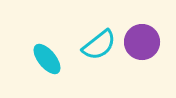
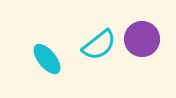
purple circle: moved 3 px up
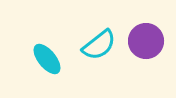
purple circle: moved 4 px right, 2 px down
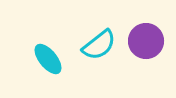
cyan ellipse: moved 1 px right
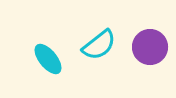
purple circle: moved 4 px right, 6 px down
